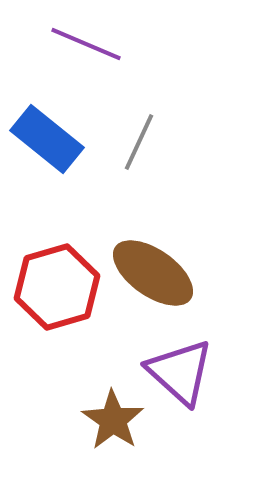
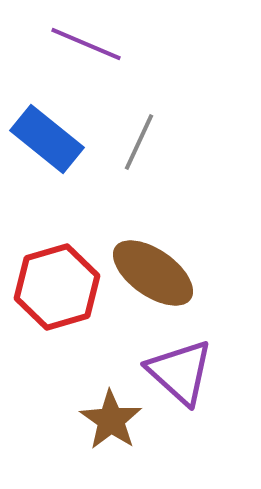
brown star: moved 2 px left
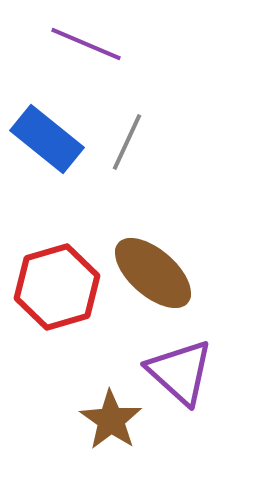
gray line: moved 12 px left
brown ellipse: rotated 6 degrees clockwise
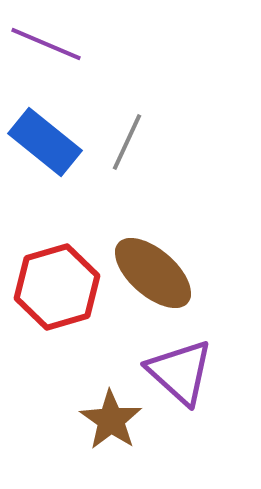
purple line: moved 40 px left
blue rectangle: moved 2 px left, 3 px down
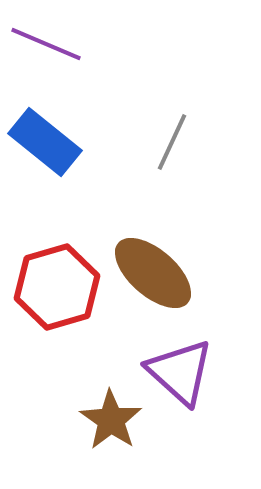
gray line: moved 45 px right
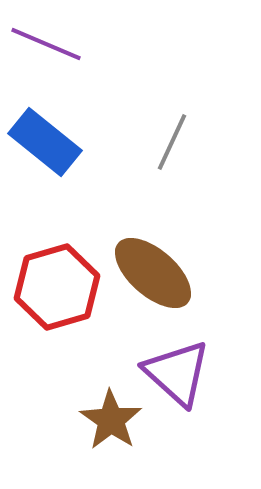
purple triangle: moved 3 px left, 1 px down
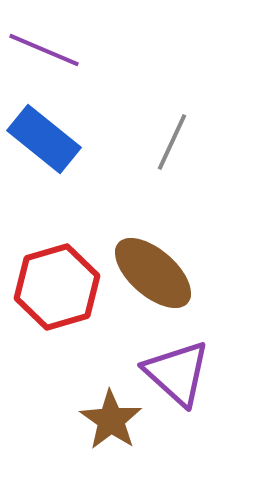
purple line: moved 2 px left, 6 px down
blue rectangle: moved 1 px left, 3 px up
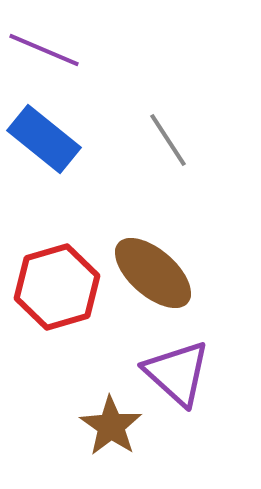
gray line: moved 4 px left, 2 px up; rotated 58 degrees counterclockwise
brown star: moved 6 px down
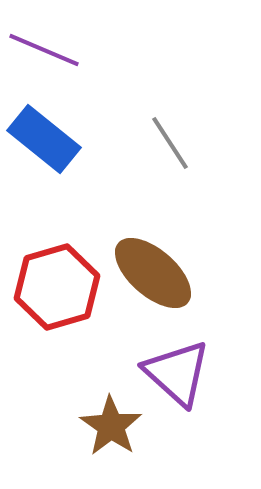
gray line: moved 2 px right, 3 px down
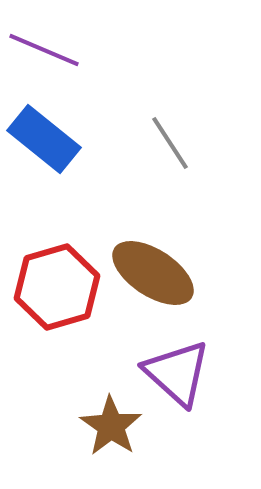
brown ellipse: rotated 8 degrees counterclockwise
